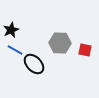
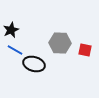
black ellipse: rotated 30 degrees counterclockwise
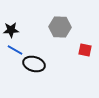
black star: rotated 21 degrees clockwise
gray hexagon: moved 16 px up
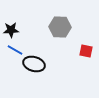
red square: moved 1 px right, 1 px down
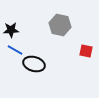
gray hexagon: moved 2 px up; rotated 10 degrees clockwise
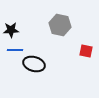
blue line: rotated 28 degrees counterclockwise
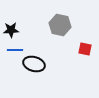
red square: moved 1 px left, 2 px up
